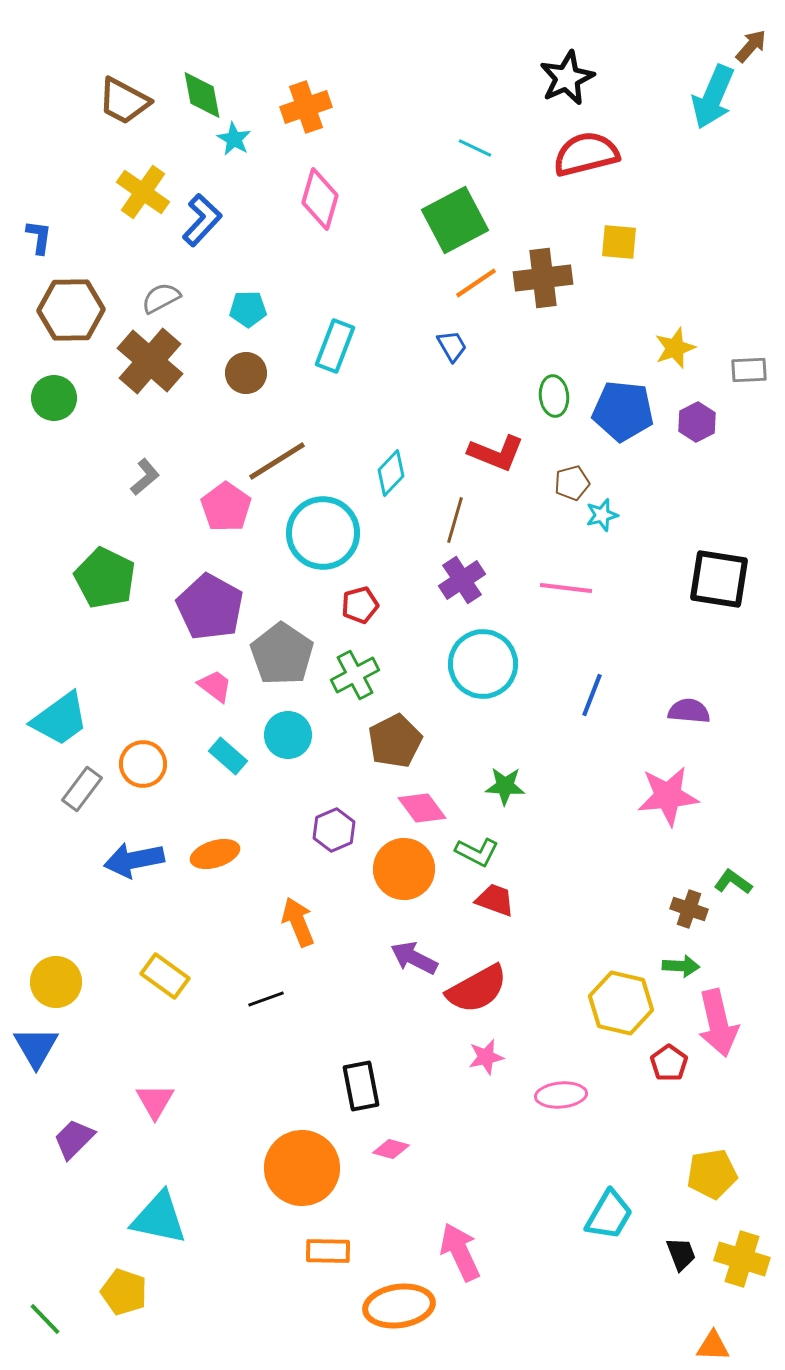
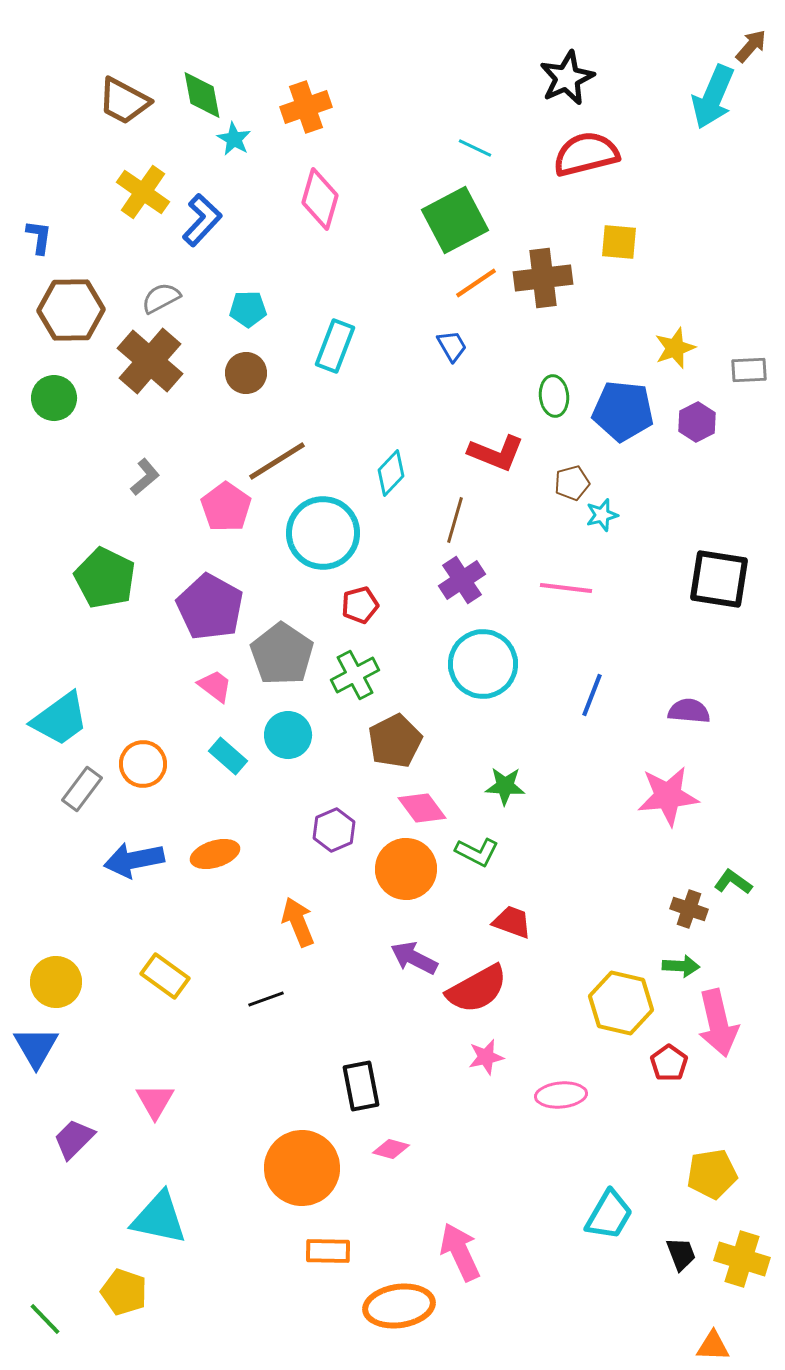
orange circle at (404, 869): moved 2 px right
red trapezoid at (495, 900): moved 17 px right, 22 px down
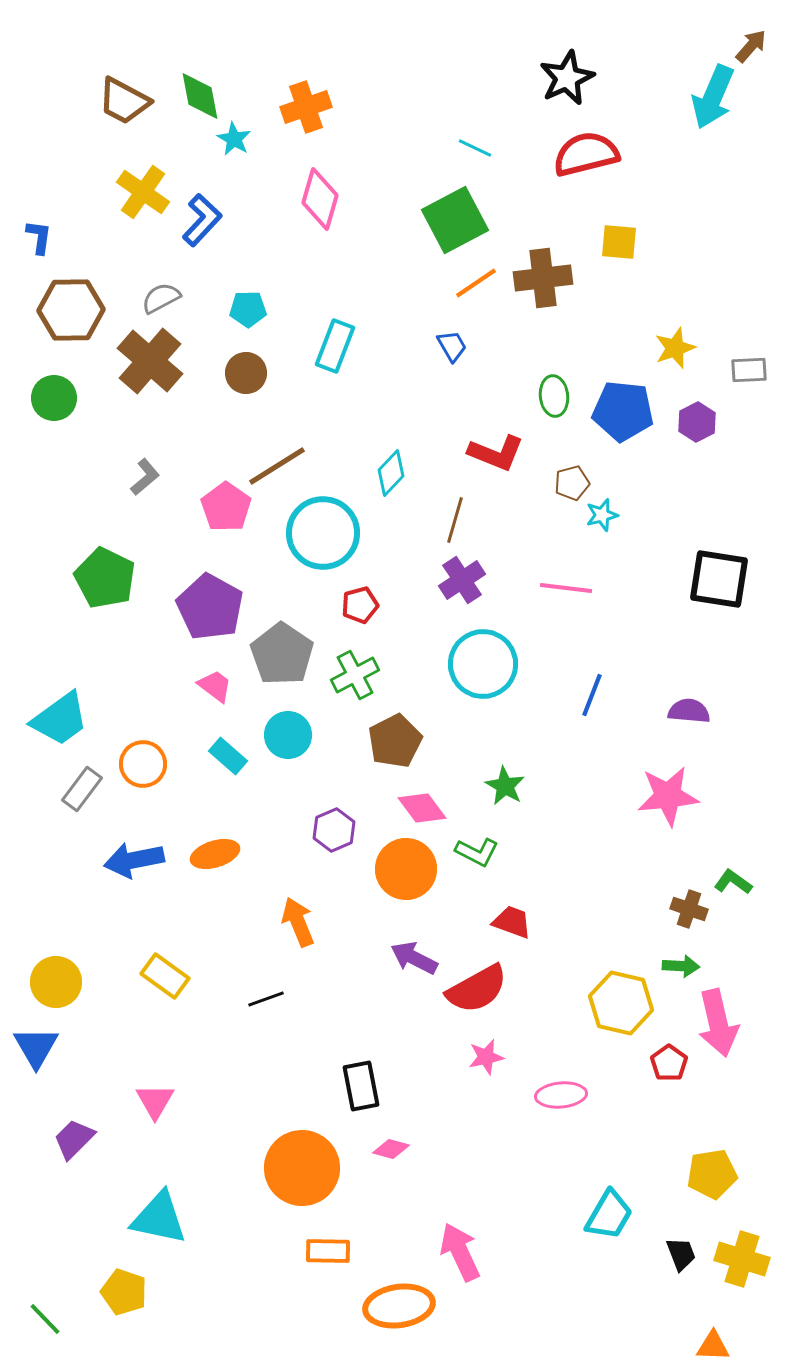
green diamond at (202, 95): moved 2 px left, 1 px down
brown line at (277, 461): moved 5 px down
green star at (505, 786): rotated 27 degrees clockwise
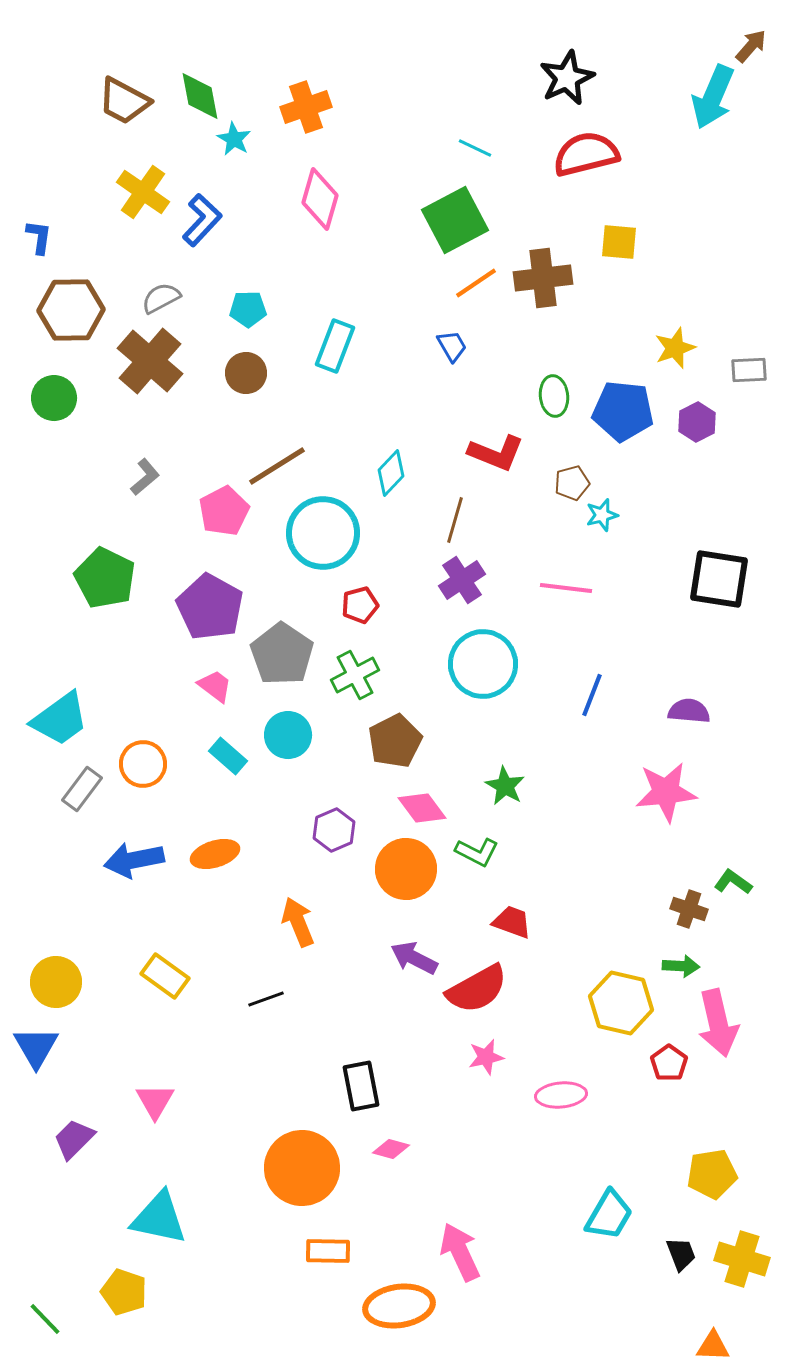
pink pentagon at (226, 507): moved 2 px left, 4 px down; rotated 9 degrees clockwise
pink star at (668, 796): moved 2 px left, 4 px up
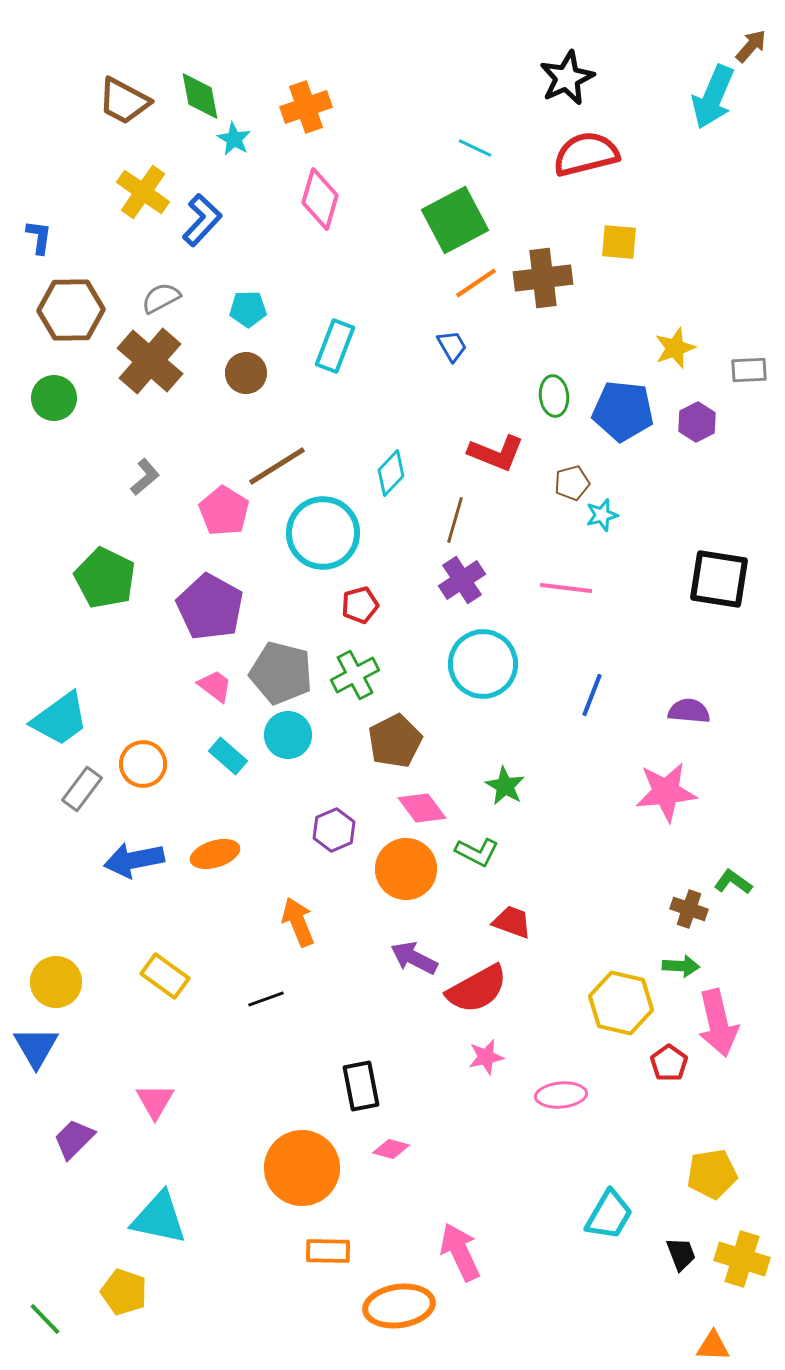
pink pentagon at (224, 511): rotated 12 degrees counterclockwise
gray pentagon at (282, 654): moved 1 px left, 19 px down; rotated 20 degrees counterclockwise
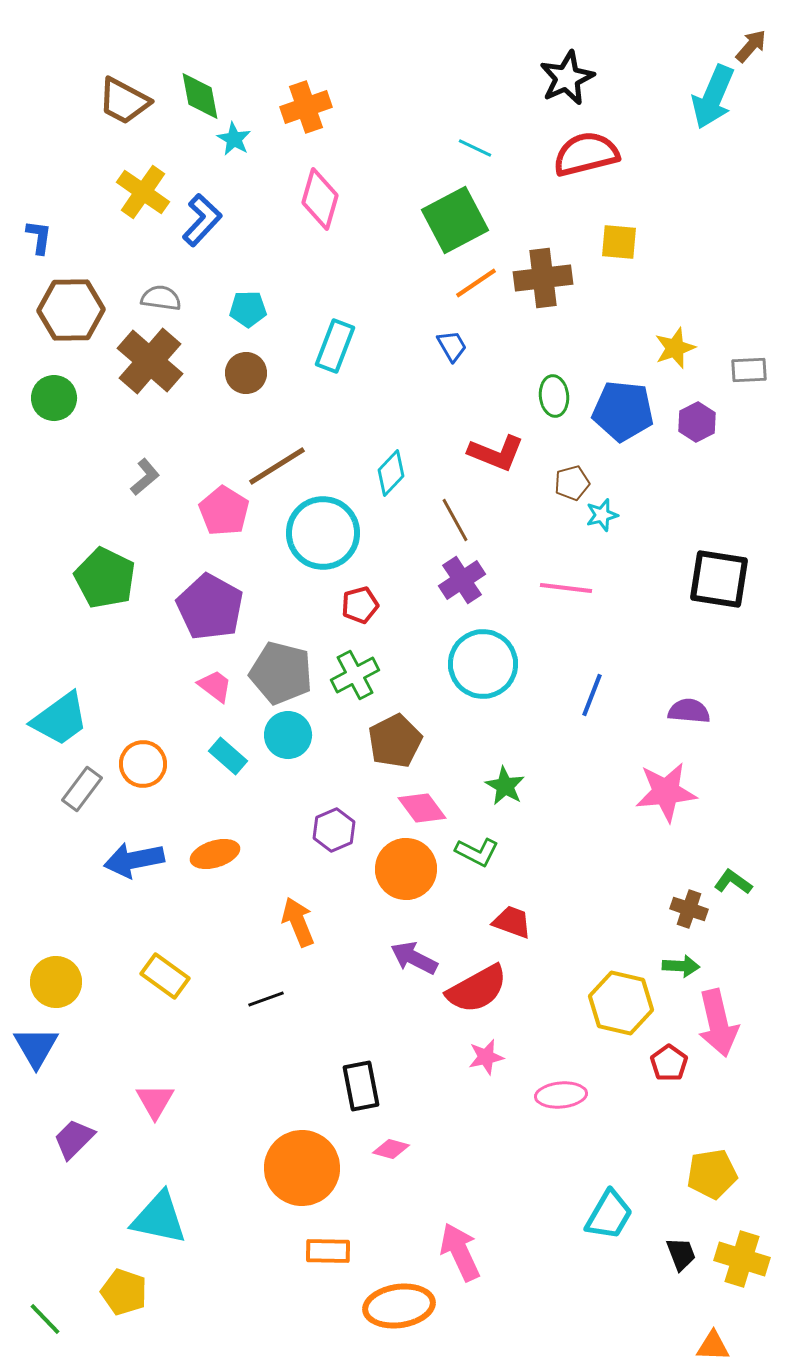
gray semicircle at (161, 298): rotated 36 degrees clockwise
brown line at (455, 520): rotated 45 degrees counterclockwise
